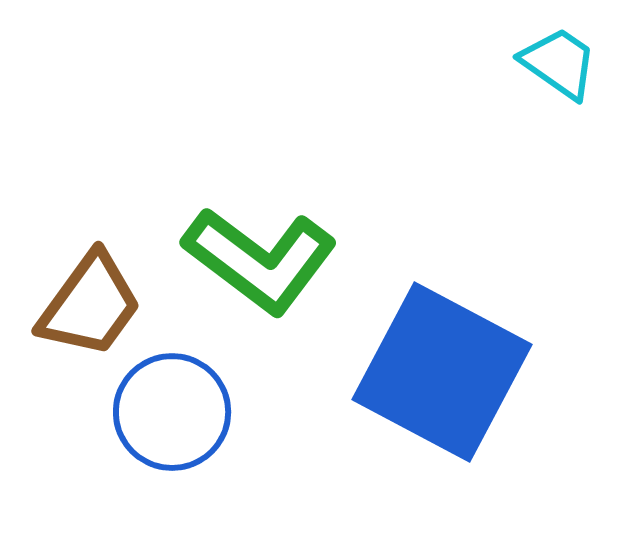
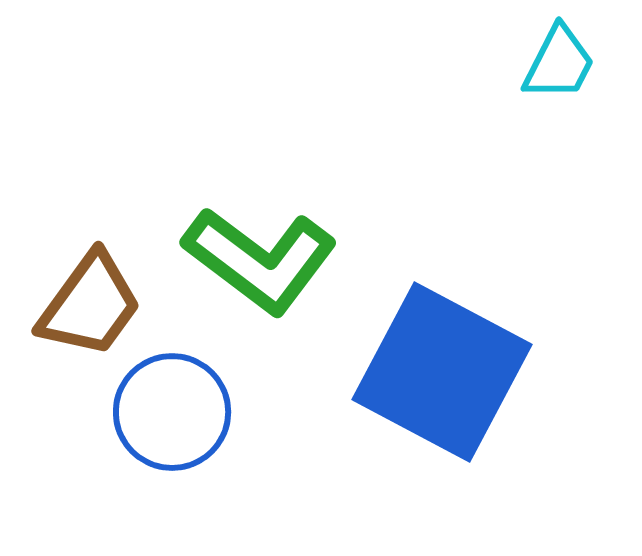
cyan trapezoid: rotated 82 degrees clockwise
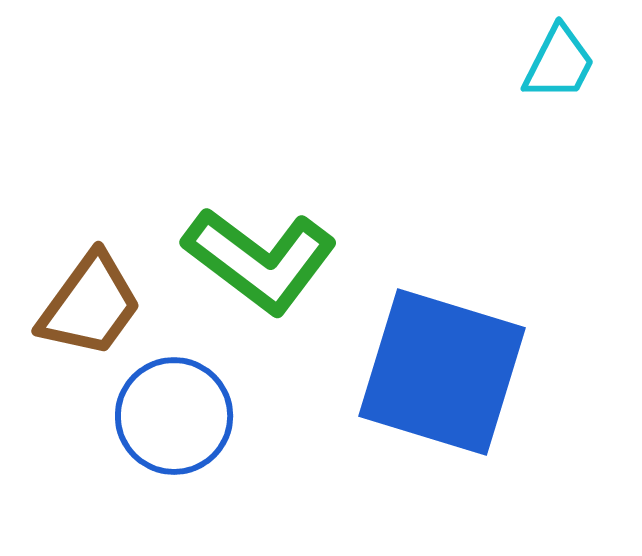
blue square: rotated 11 degrees counterclockwise
blue circle: moved 2 px right, 4 px down
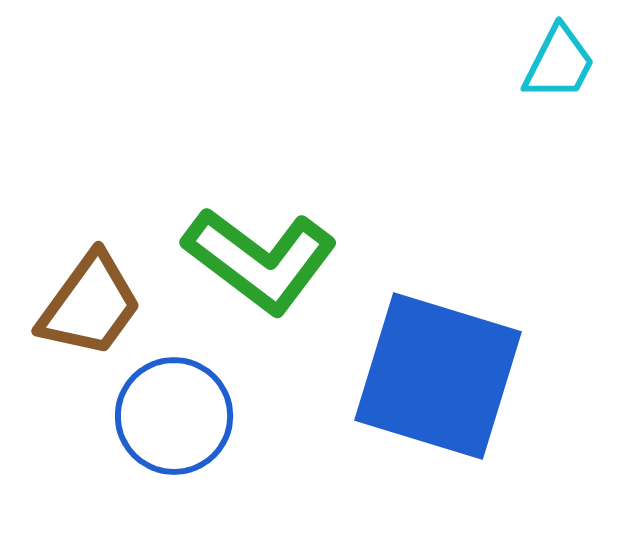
blue square: moved 4 px left, 4 px down
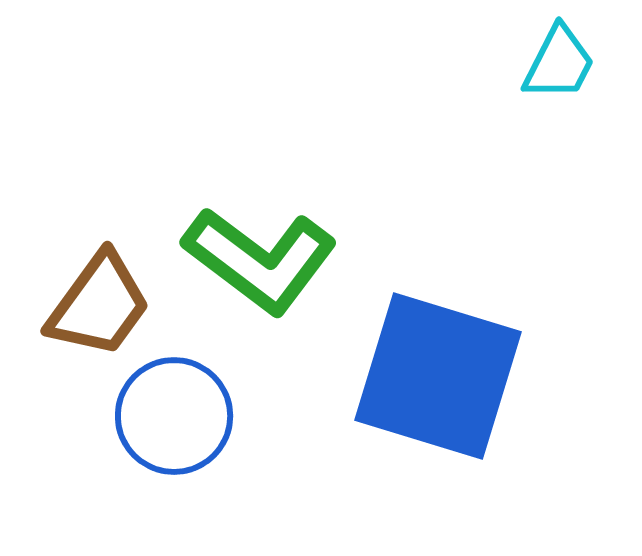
brown trapezoid: moved 9 px right
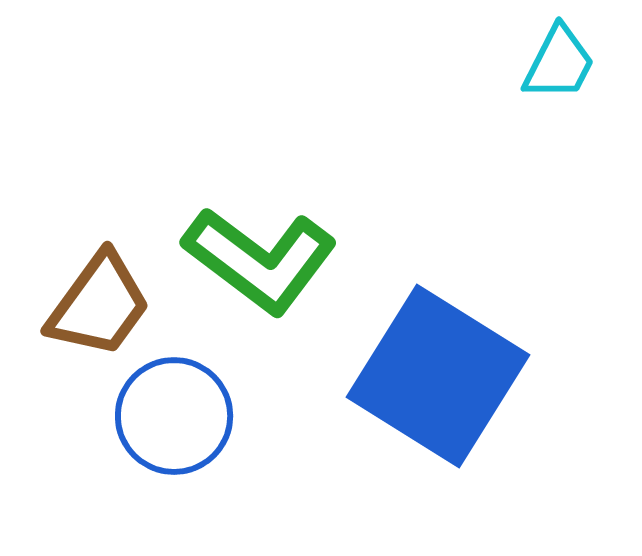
blue square: rotated 15 degrees clockwise
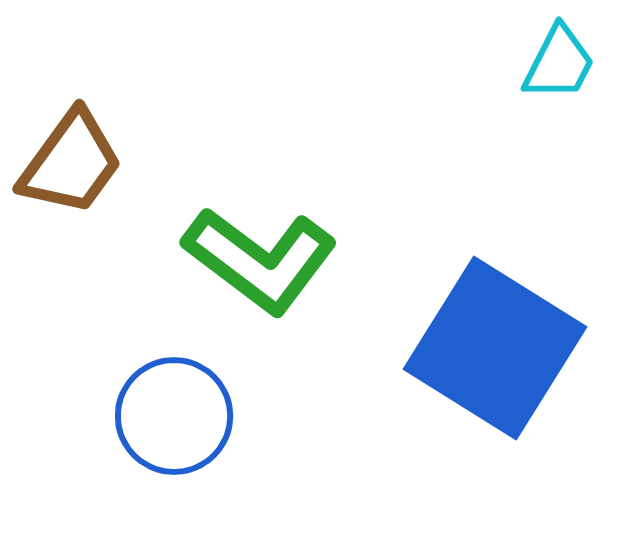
brown trapezoid: moved 28 px left, 142 px up
blue square: moved 57 px right, 28 px up
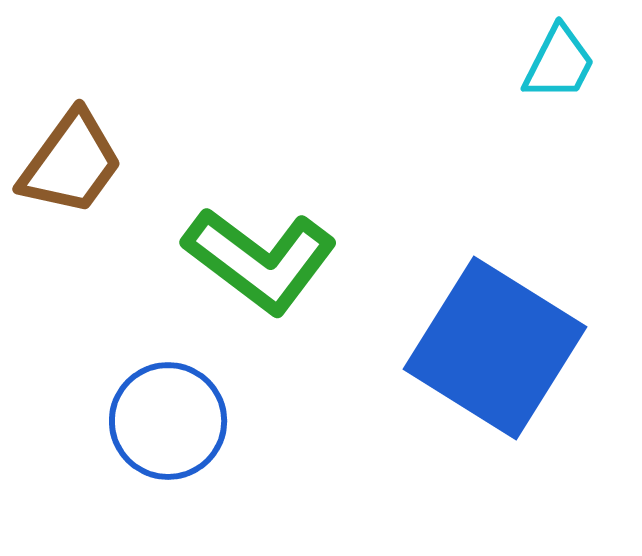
blue circle: moved 6 px left, 5 px down
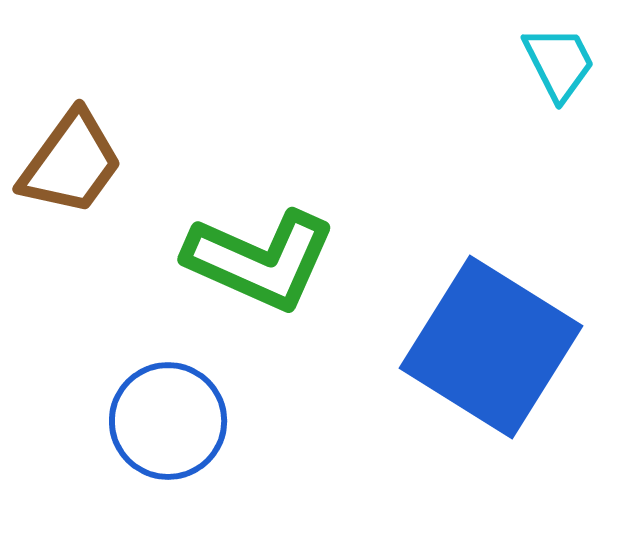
cyan trapezoid: rotated 54 degrees counterclockwise
green L-shape: rotated 13 degrees counterclockwise
blue square: moved 4 px left, 1 px up
